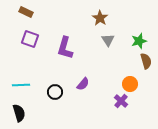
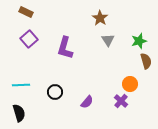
purple square: moved 1 px left; rotated 30 degrees clockwise
purple semicircle: moved 4 px right, 18 px down
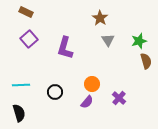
orange circle: moved 38 px left
purple cross: moved 2 px left, 3 px up
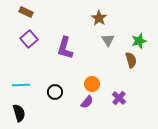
brown star: moved 1 px left
brown semicircle: moved 15 px left, 1 px up
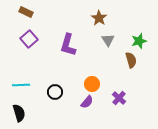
purple L-shape: moved 3 px right, 3 px up
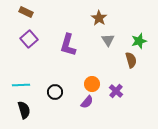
purple cross: moved 3 px left, 7 px up
black semicircle: moved 5 px right, 3 px up
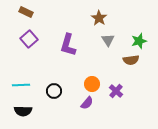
brown semicircle: rotated 98 degrees clockwise
black circle: moved 1 px left, 1 px up
purple semicircle: moved 1 px down
black semicircle: moved 1 px left, 1 px down; rotated 108 degrees clockwise
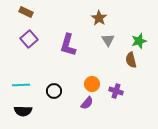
brown semicircle: rotated 84 degrees clockwise
purple cross: rotated 24 degrees counterclockwise
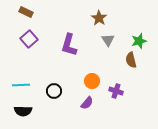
purple L-shape: moved 1 px right
orange circle: moved 3 px up
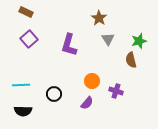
gray triangle: moved 1 px up
black circle: moved 3 px down
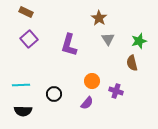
brown semicircle: moved 1 px right, 3 px down
